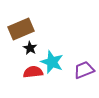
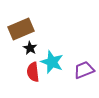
red semicircle: rotated 90 degrees counterclockwise
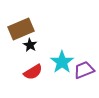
black star: moved 3 px up
cyan star: moved 10 px right; rotated 15 degrees clockwise
red semicircle: rotated 114 degrees counterclockwise
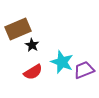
brown rectangle: moved 3 px left
black star: moved 2 px right
cyan star: rotated 15 degrees counterclockwise
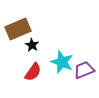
red semicircle: rotated 24 degrees counterclockwise
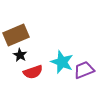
brown rectangle: moved 2 px left, 6 px down
black star: moved 12 px left, 10 px down
red semicircle: rotated 36 degrees clockwise
